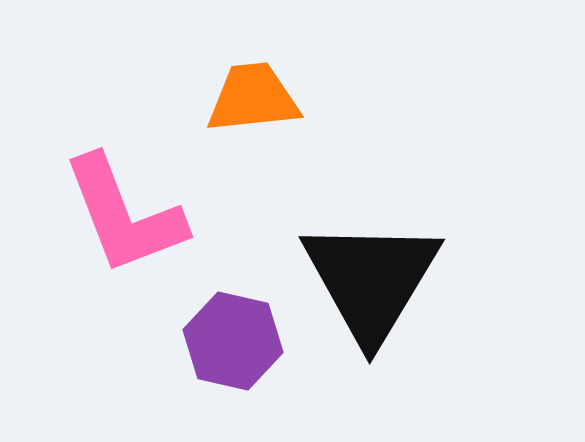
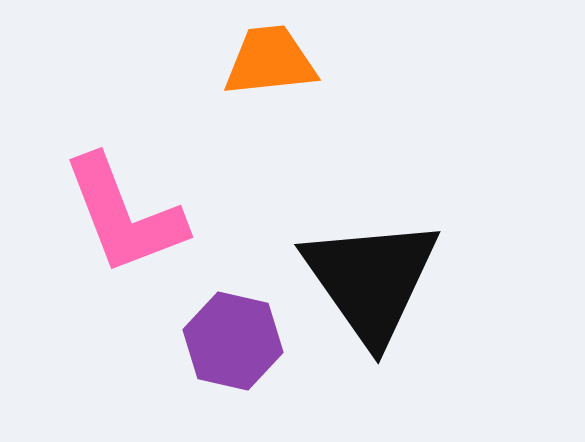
orange trapezoid: moved 17 px right, 37 px up
black triangle: rotated 6 degrees counterclockwise
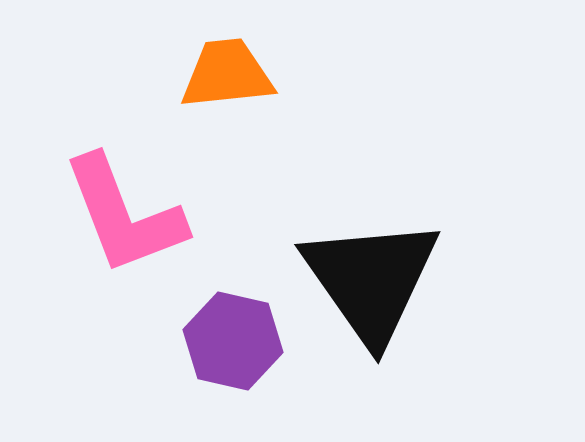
orange trapezoid: moved 43 px left, 13 px down
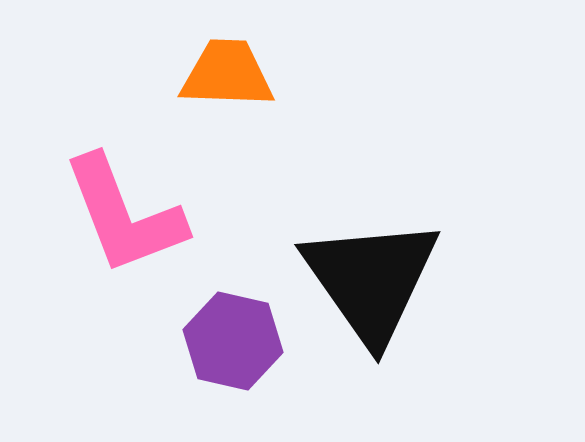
orange trapezoid: rotated 8 degrees clockwise
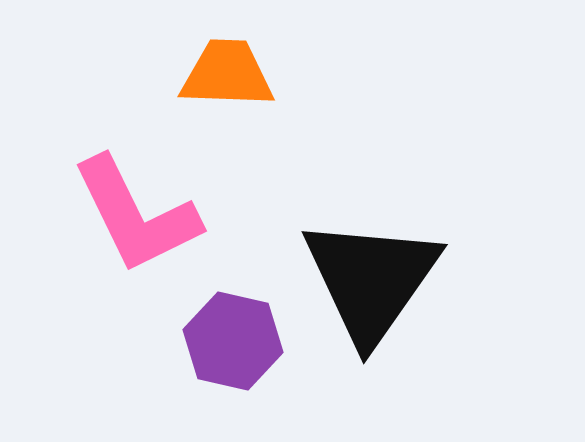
pink L-shape: moved 12 px right; rotated 5 degrees counterclockwise
black triangle: rotated 10 degrees clockwise
